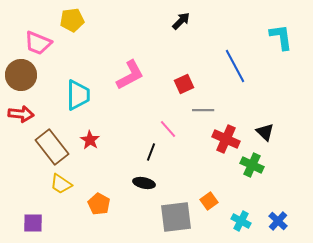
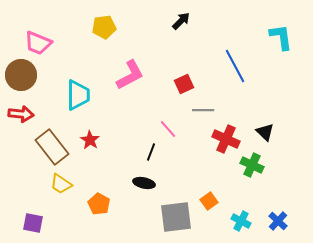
yellow pentagon: moved 32 px right, 7 px down
purple square: rotated 10 degrees clockwise
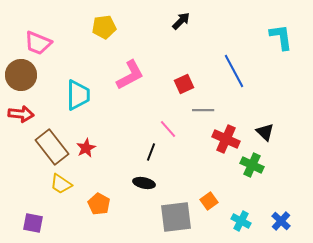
blue line: moved 1 px left, 5 px down
red star: moved 4 px left, 8 px down; rotated 12 degrees clockwise
blue cross: moved 3 px right
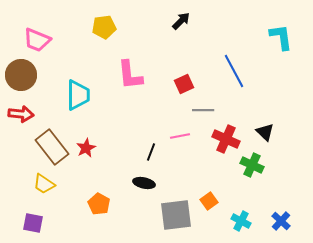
pink trapezoid: moved 1 px left, 3 px up
pink L-shape: rotated 112 degrees clockwise
pink line: moved 12 px right, 7 px down; rotated 60 degrees counterclockwise
yellow trapezoid: moved 17 px left
gray square: moved 2 px up
